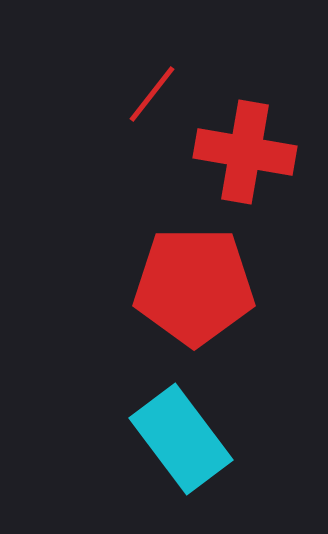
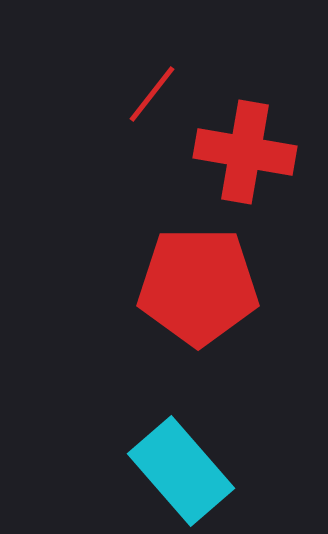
red pentagon: moved 4 px right
cyan rectangle: moved 32 px down; rotated 4 degrees counterclockwise
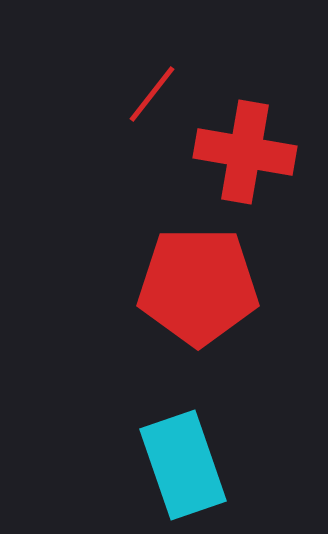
cyan rectangle: moved 2 px right, 6 px up; rotated 22 degrees clockwise
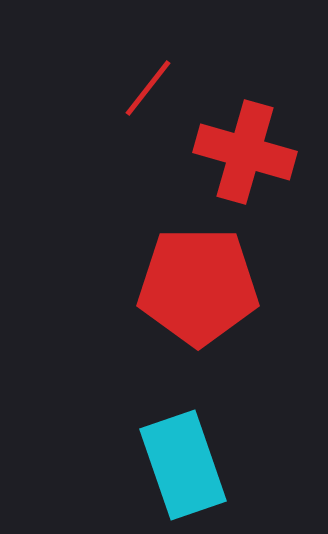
red line: moved 4 px left, 6 px up
red cross: rotated 6 degrees clockwise
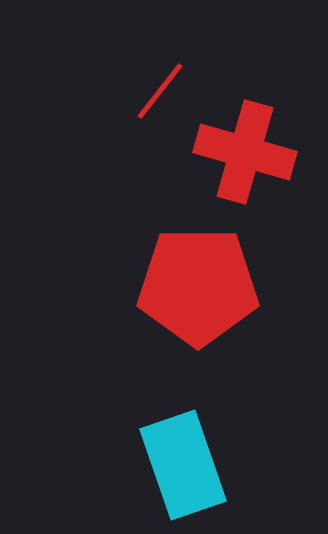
red line: moved 12 px right, 3 px down
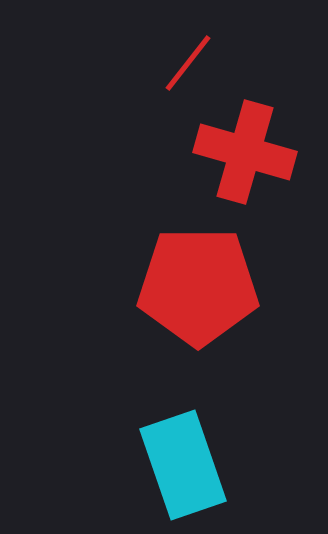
red line: moved 28 px right, 28 px up
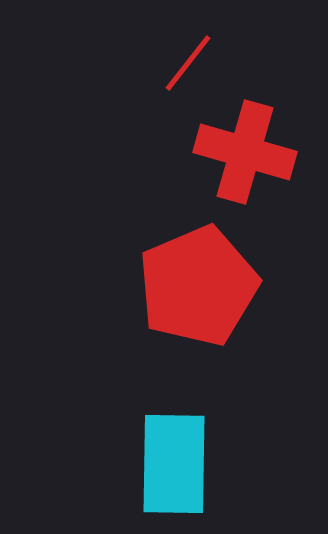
red pentagon: rotated 23 degrees counterclockwise
cyan rectangle: moved 9 px left, 1 px up; rotated 20 degrees clockwise
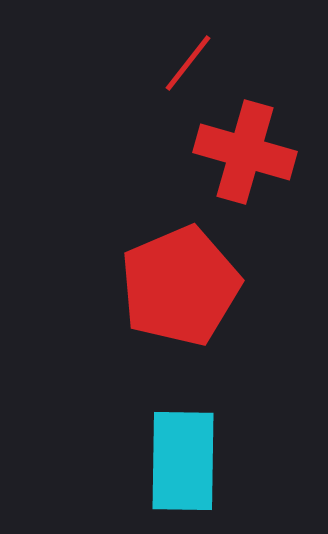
red pentagon: moved 18 px left
cyan rectangle: moved 9 px right, 3 px up
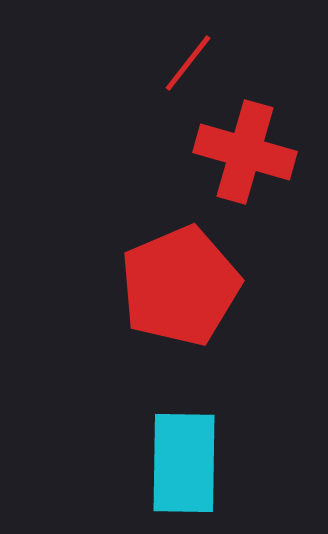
cyan rectangle: moved 1 px right, 2 px down
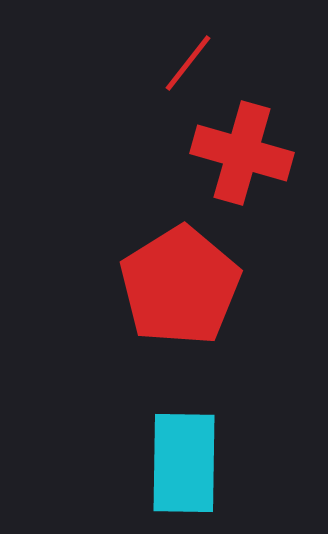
red cross: moved 3 px left, 1 px down
red pentagon: rotated 9 degrees counterclockwise
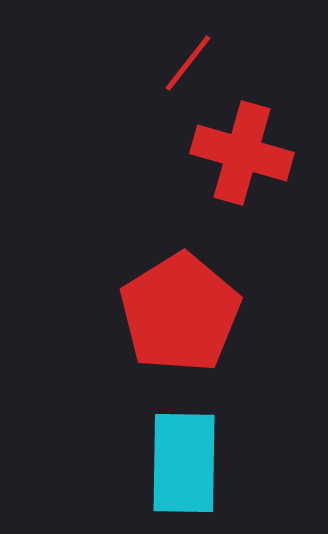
red pentagon: moved 27 px down
